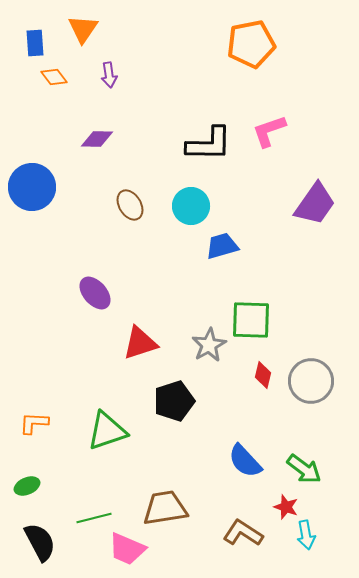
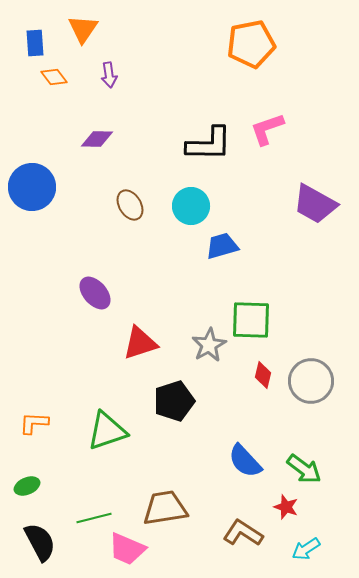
pink L-shape: moved 2 px left, 2 px up
purple trapezoid: rotated 84 degrees clockwise
cyan arrow: moved 14 px down; rotated 68 degrees clockwise
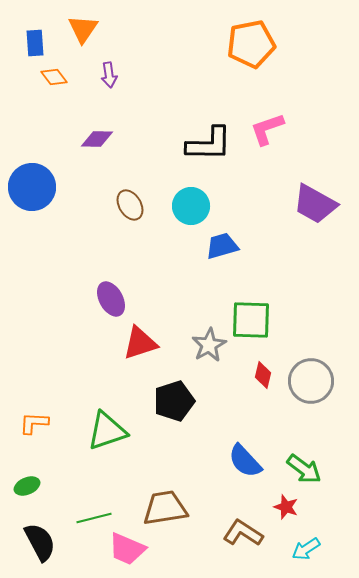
purple ellipse: moved 16 px right, 6 px down; rotated 12 degrees clockwise
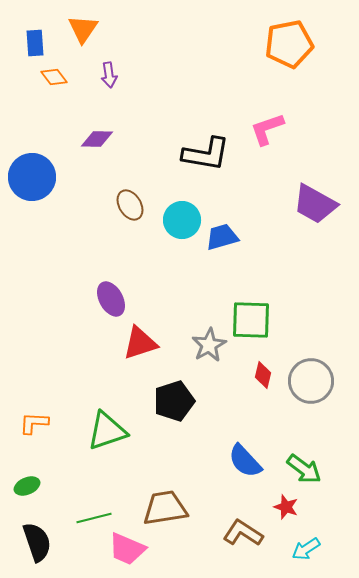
orange pentagon: moved 38 px right
black L-shape: moved 3 px left, 10 px down; rotated 9 degrees clockwise
blue circle: moved 10 px up
cyan circle: moved 9 px left, 14 px down
blue trapezoid: moved 9 px up
black semicircle: moved 3 px left; rotated 9 degrees clockwise
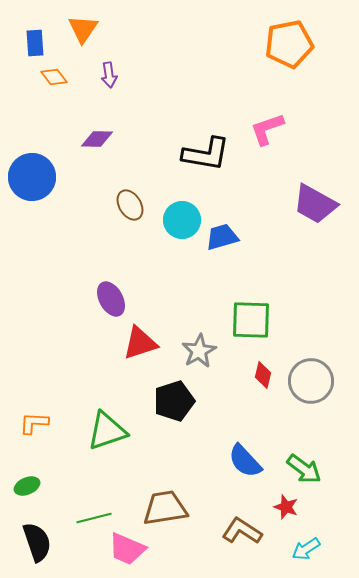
gray star: moved 10 px left, 6 px down
brown L-shape: moved 1 px left, 2 px up
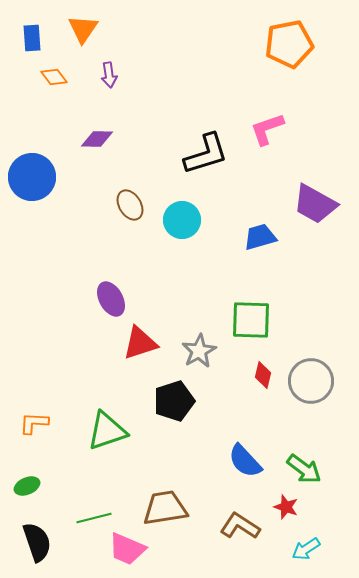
blue rectangle: moved 3 px left, 5 px up
black L-shape: rotated 27 degrees counterclockwise
blue trapezoid: moved 38 px right
brown L-shape: moved 2 px left, 5 px up
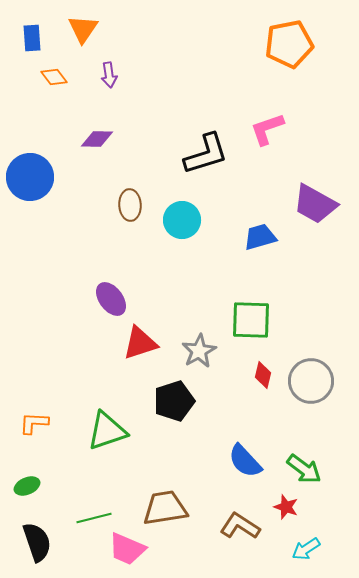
blue circle: moved 2 px left
brown ellipse: rotated 28 degrees clockwise
purple ellipse: rotated 8 degrees counterclockwise
